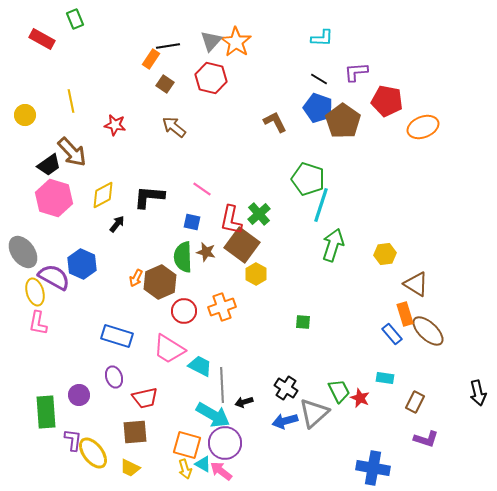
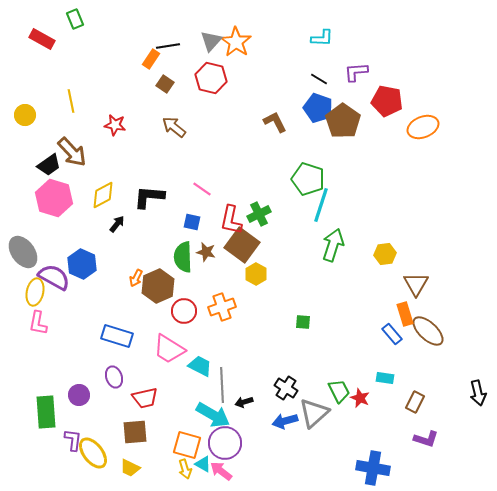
green cross at (259, 214): rotated 15 degrees clockwise
brown hexagon at (160, 282): moved 2 px left, 4 px down
brown triangle at (416, 284): rotated 28 degrees clockwise
yellow ellipse at (35, 292): rotated 28 degrees clockwise
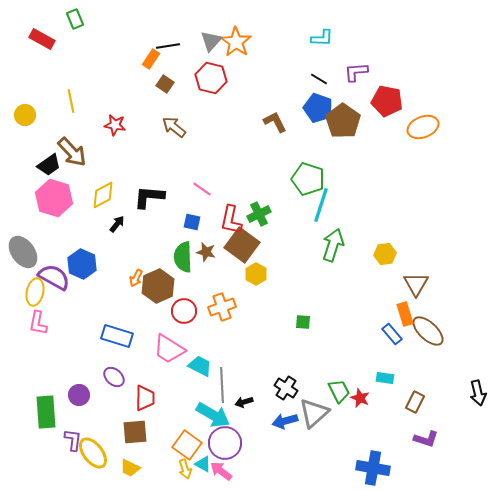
purple ellipse at (114, 377): rotated 30 degrees counterclockwise
red trapezoid at (145, 398): rotated 76 degrees counterclockwise
orange square at (187, 445): rotated 20 degrees clockwise
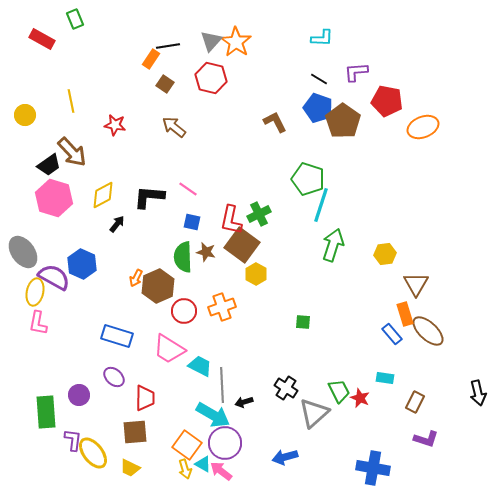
pink line at (202, 189): moved 14 px left
blue arrow at (285, 421): moved 36 px down
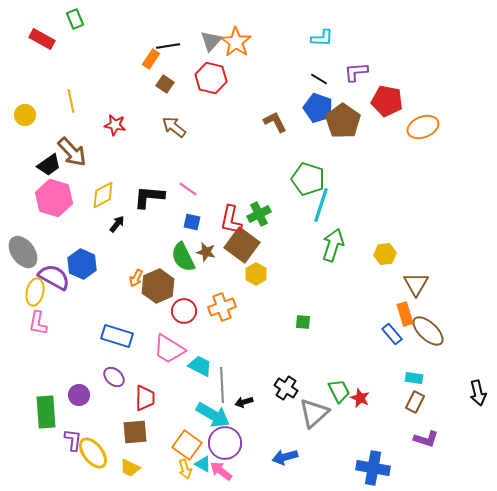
green semicircle at (183, 257): rotated 24 degrees counterclockwise
cyan rectangle at (385, 378): moved 29 px right
